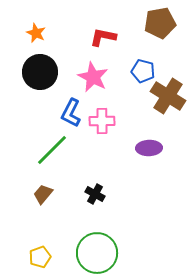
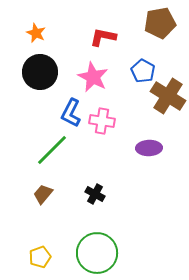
blue pentagon: rotated 15 degrees clockwise
pink cross: rotated 10 degrees clockwise
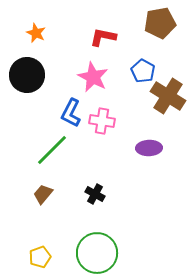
black circle: moved 13 px left, 3 px down
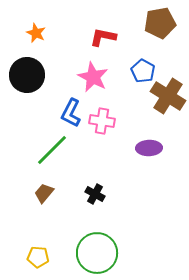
brown trapezoid: moved 1 px right, 1 px up
yellow pentagon: moved 2 px left; rotated 25 degrees clockwise
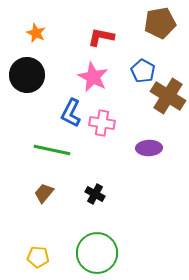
red L-shape: moved 2 px left
pink cross: moved 2 px down
green line: rotated 57 degrees clockwise
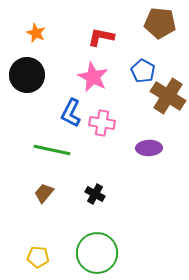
brown pentagon: rotated 16 degrees clockwise
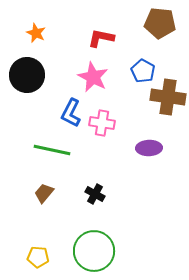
red L-shape: moved 1 px down
brown cross: moved 1 px down; rotated 24 degrees counterclockwise
green circle: moved 3 px left, 2 px up
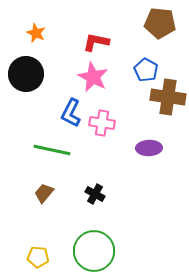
red L-shape: moved 5 px left, 4 px down
blue pentagon: moved 3 px right, 1 px up
black circle: moved 1 px left, 1 px up
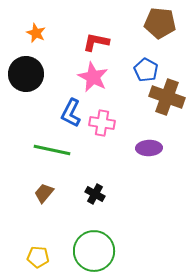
brown cross: moved 1 px left; rotated 12 degrees clockwise
